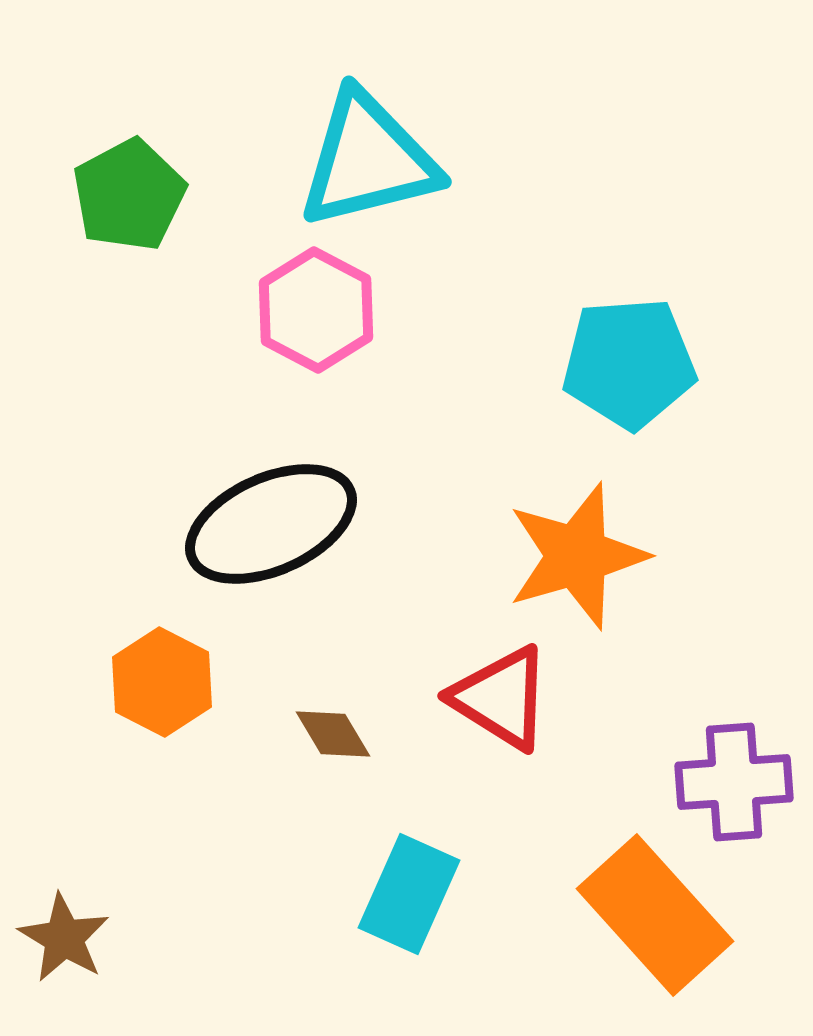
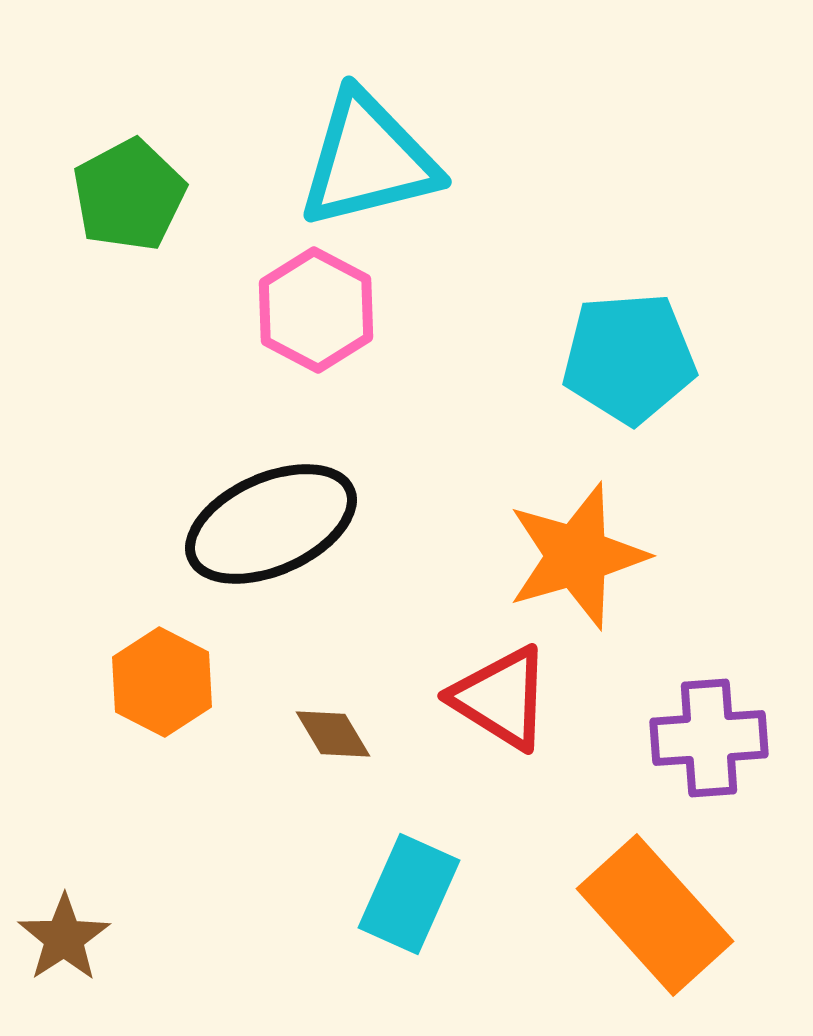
cyan pentagon: moved 5 px up
purple cross: moved 25 px left, 44 px up
brown star: rotated 8 degrees clockwise
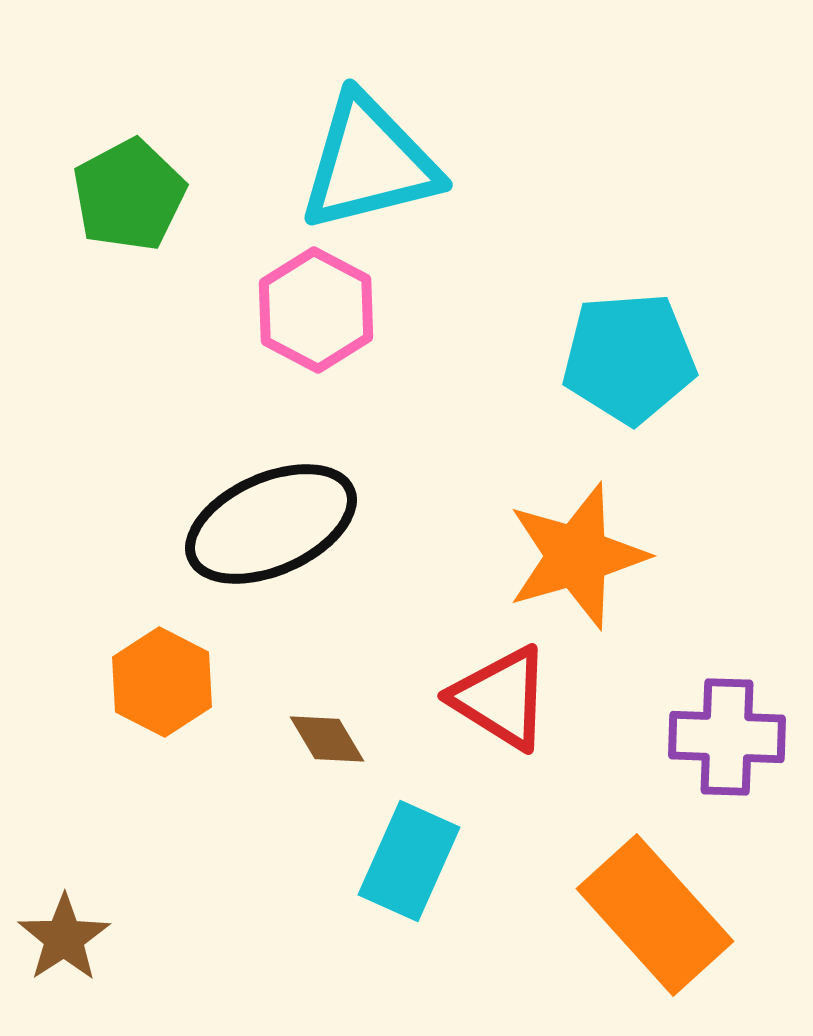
cyan triangle: moved 1 px right, 3 px down
brown diamond: moved 6 px left, 5 px down
purple cross: moved 18 px right, 1 px up; rotated 6 degrees clockwise
cyan rectangle: moved 33 px up
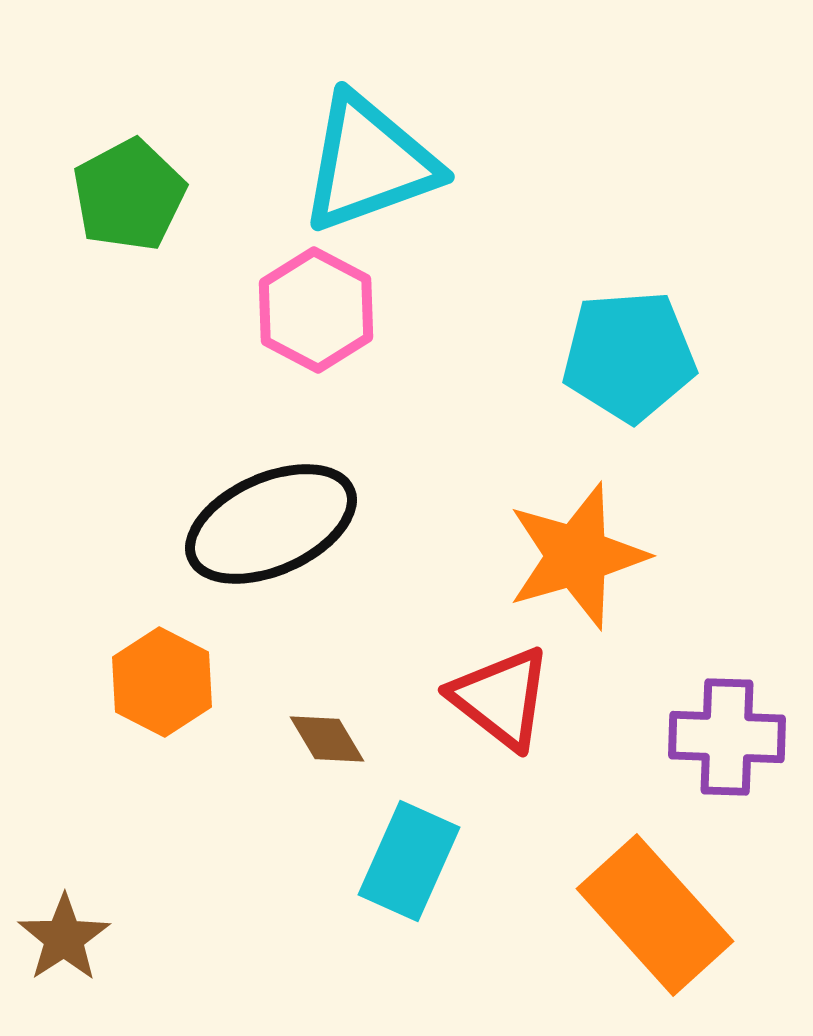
cyan triangle: rotated 6 degrees counterclockwise
cyan pentagon: moved 2 px up
red triangle: rotated 6 degrees clockwise
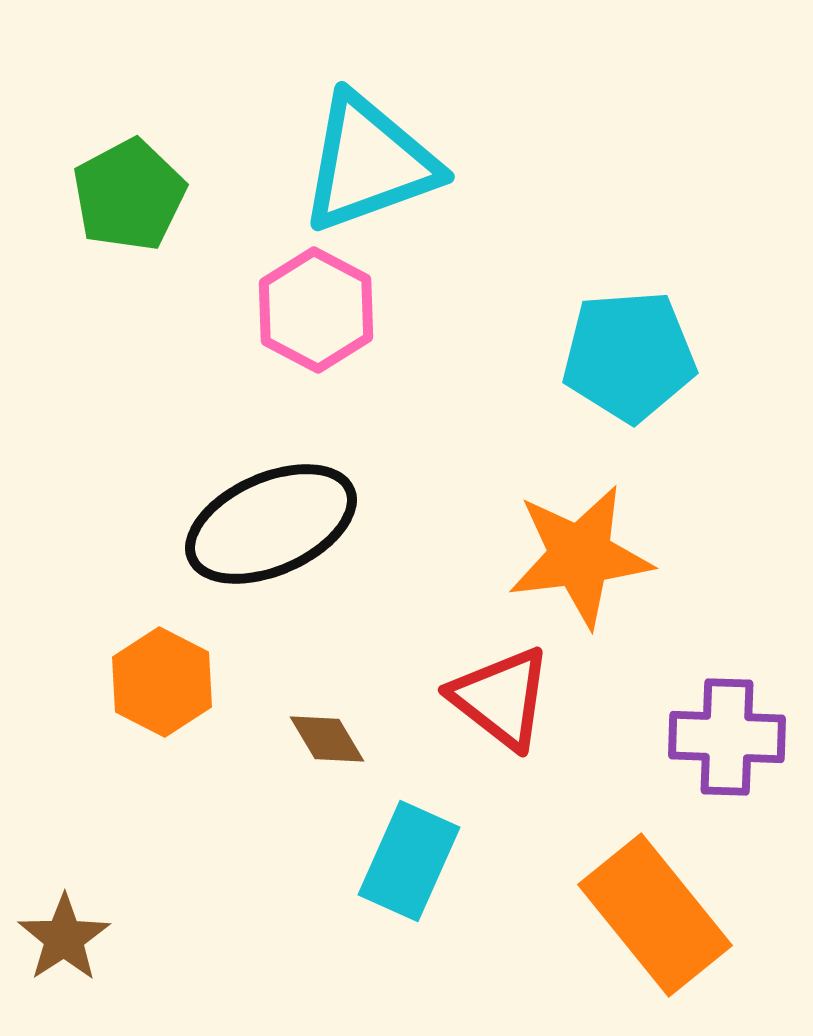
orange star: moved 3 px right; rotated 9 degrees clockwise
orange rectangle: rotated 3 degrees clockwise
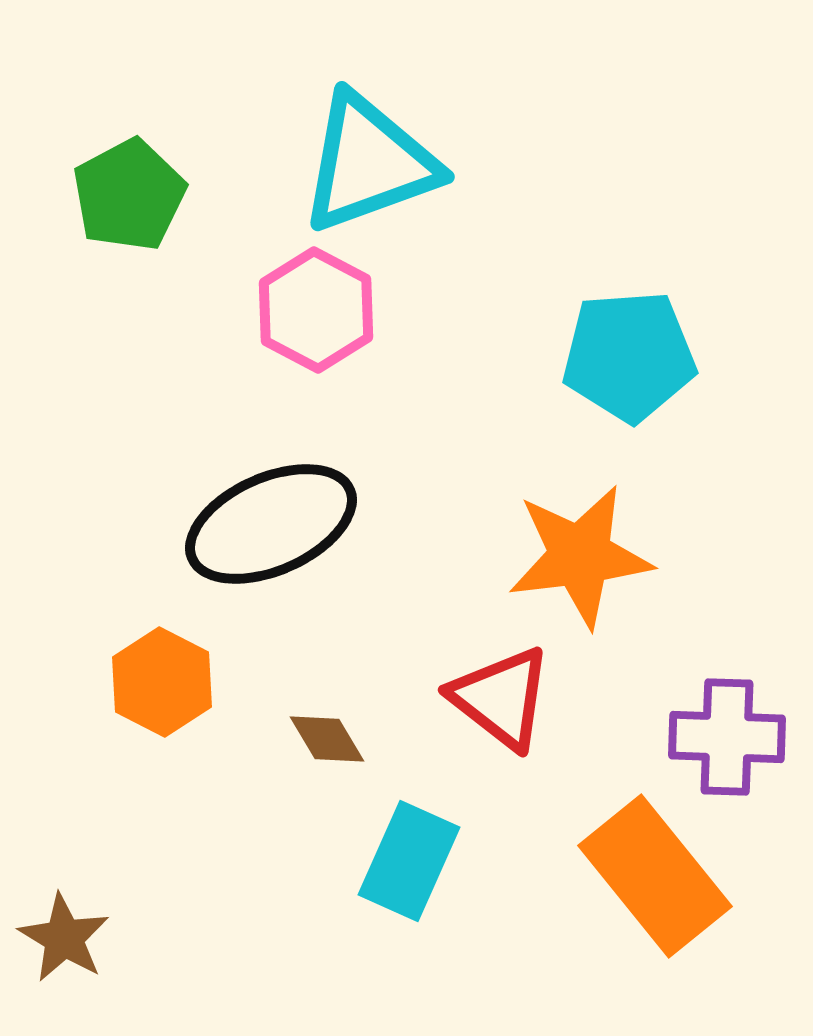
orange rectangle: moved 39 px up
brown star: rotated 8 degrees counterclockwise
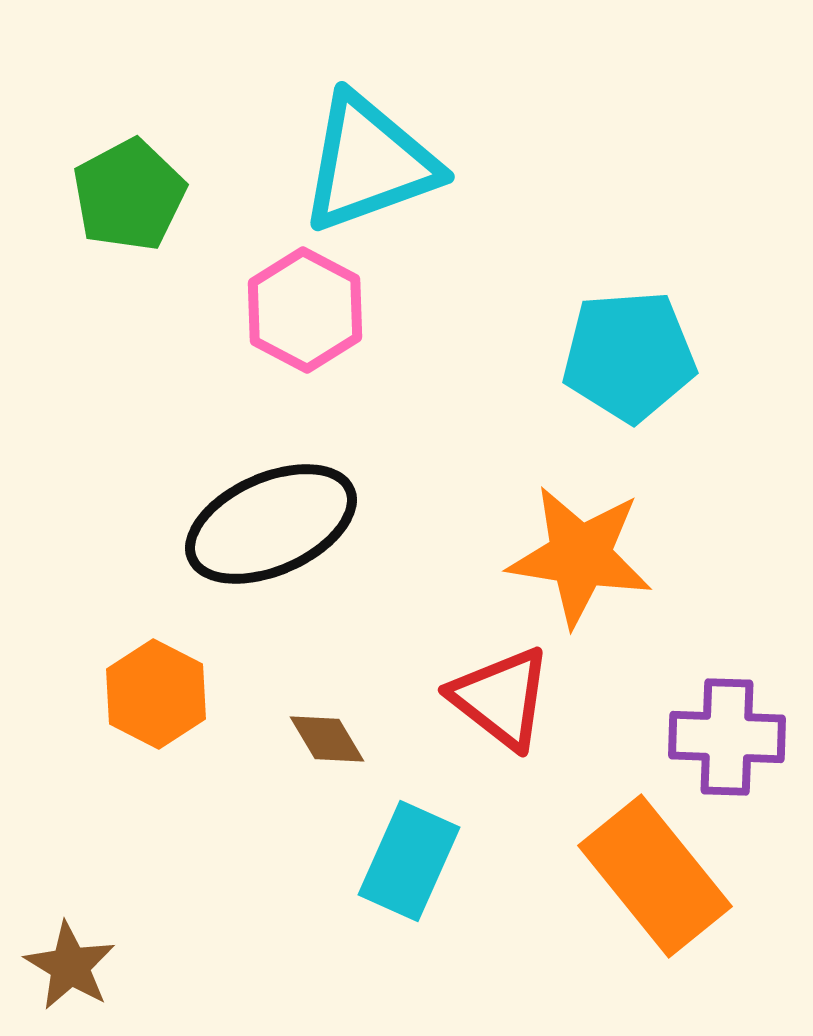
pink hexagon: moved 11 px left
orange star: rotated 16 degrees clockwise
orange hexagon: moved 6 px left, 12 px down
brown star: moved 6 px right, 28 px down
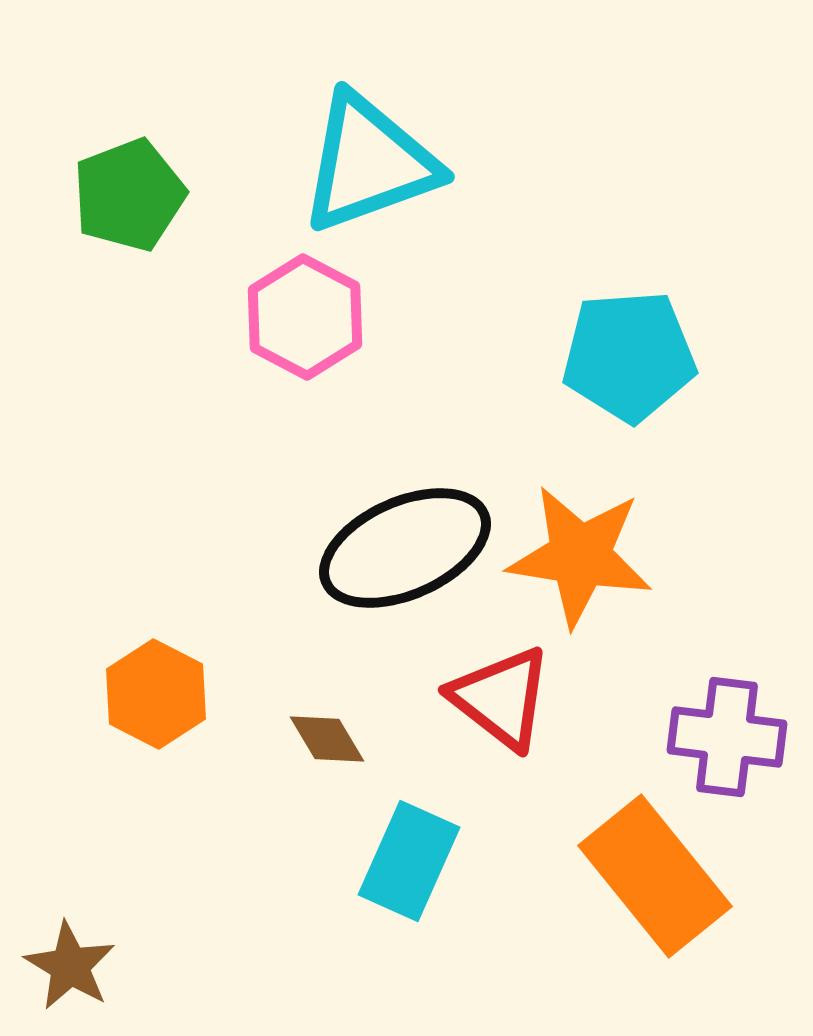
green pentagon: rotated 7 degrees clockwise
pink hexagon: moved 7 px down
black ellipse: moved 134 px right, 24 px down
purple cross: rotated 5 degrees clockwise
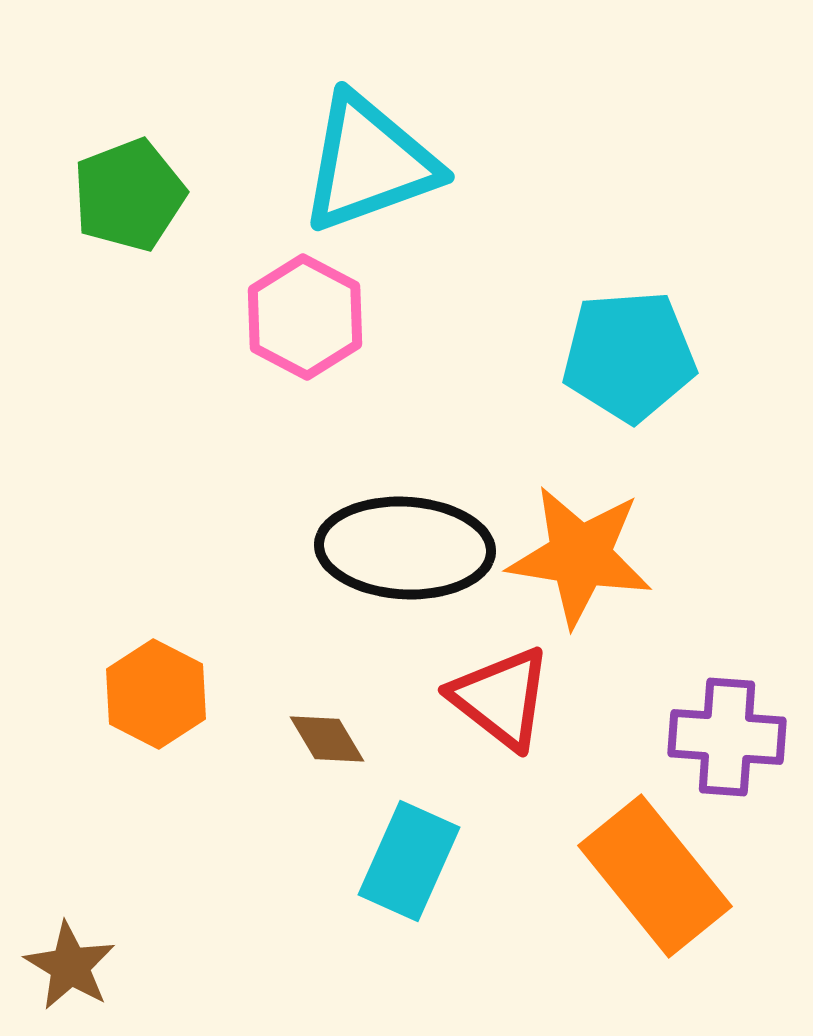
black ellipse: rotated 27 degrees clockwise
purple cross: rotated 3 degrees counterclockwise
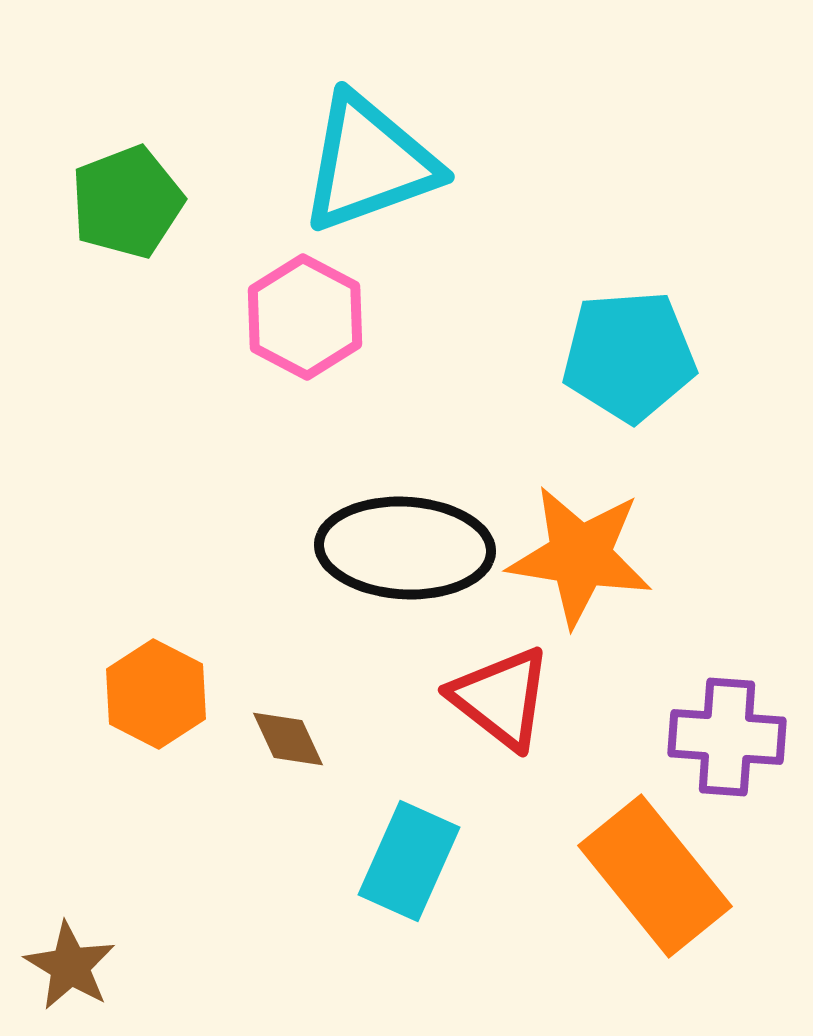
green pentagon: moved 2 px left, 7 px down
brown diamond: moved 39 px left; rotated 6 degrees clockwise
